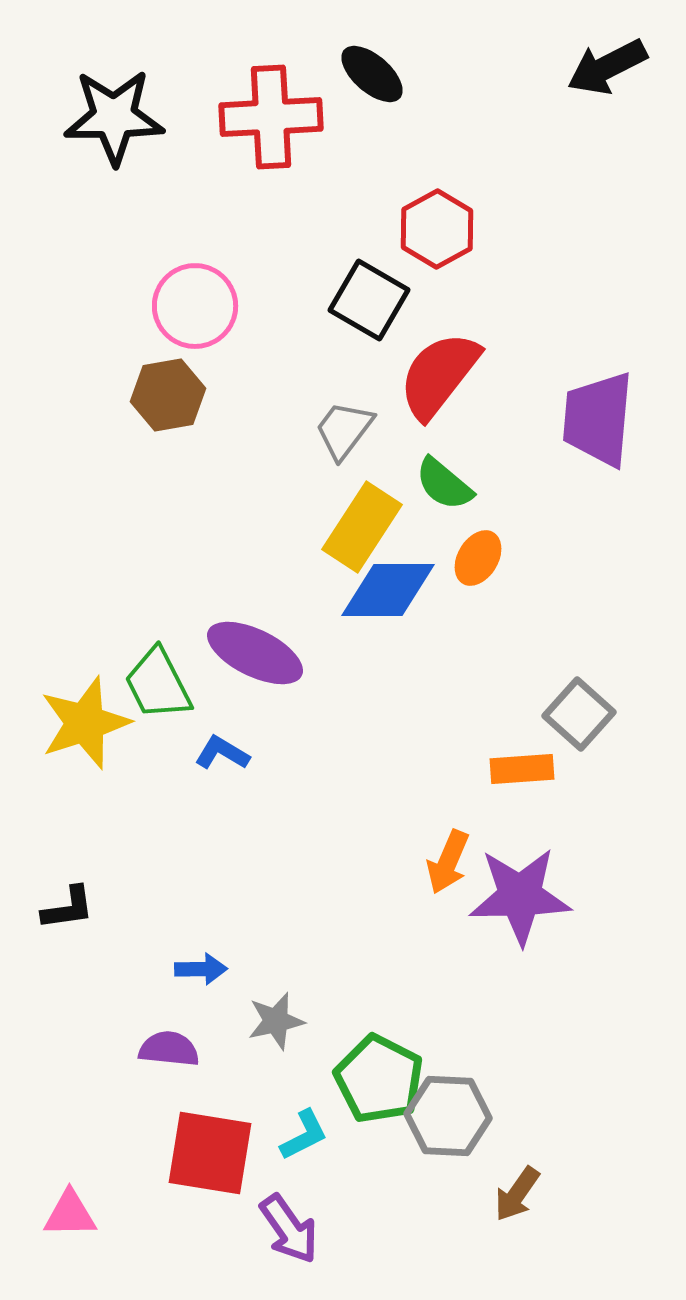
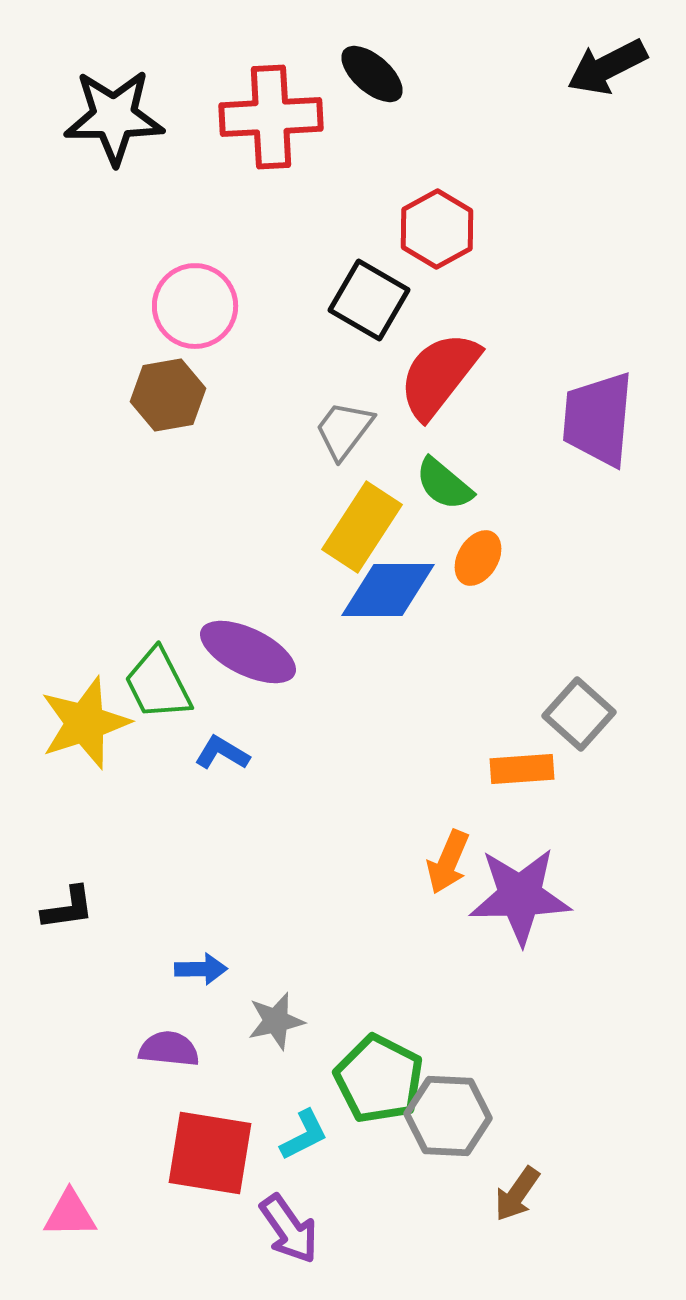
purple ellipse: moved 7 px left, 1 px up
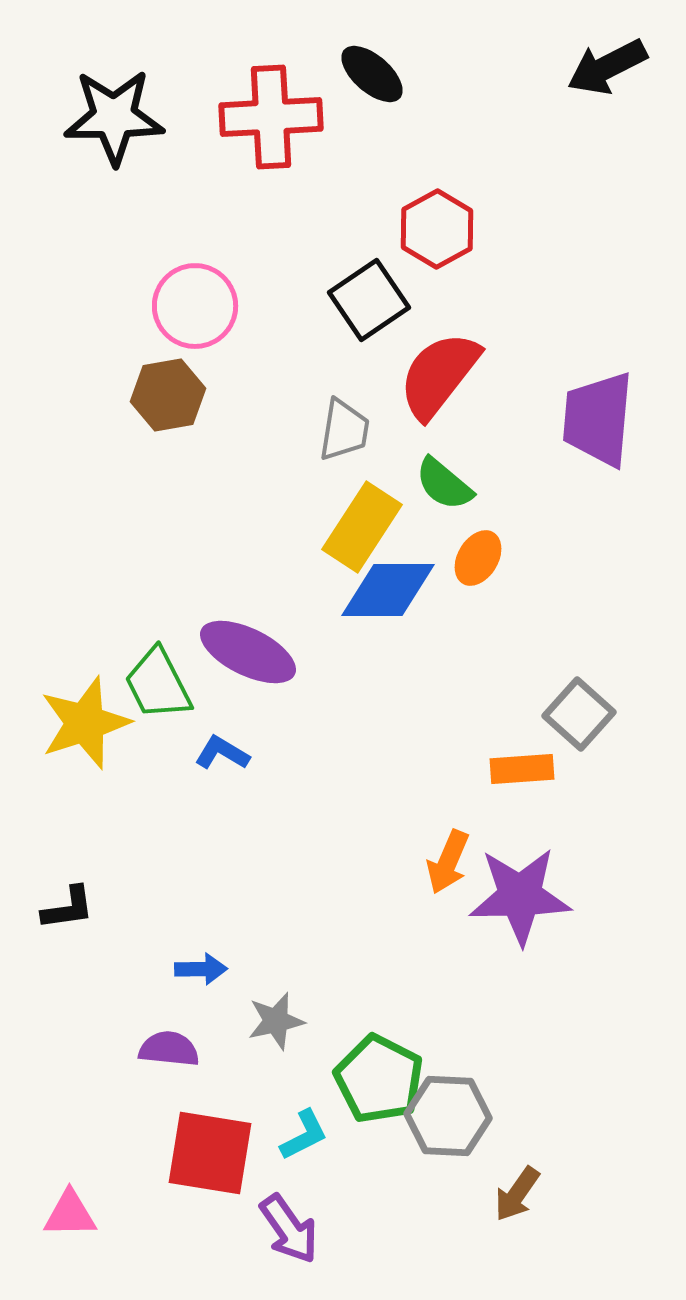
black square: rotated 26 degrees clockwise
gray trapezoid: rotated 152 degrees clockwise
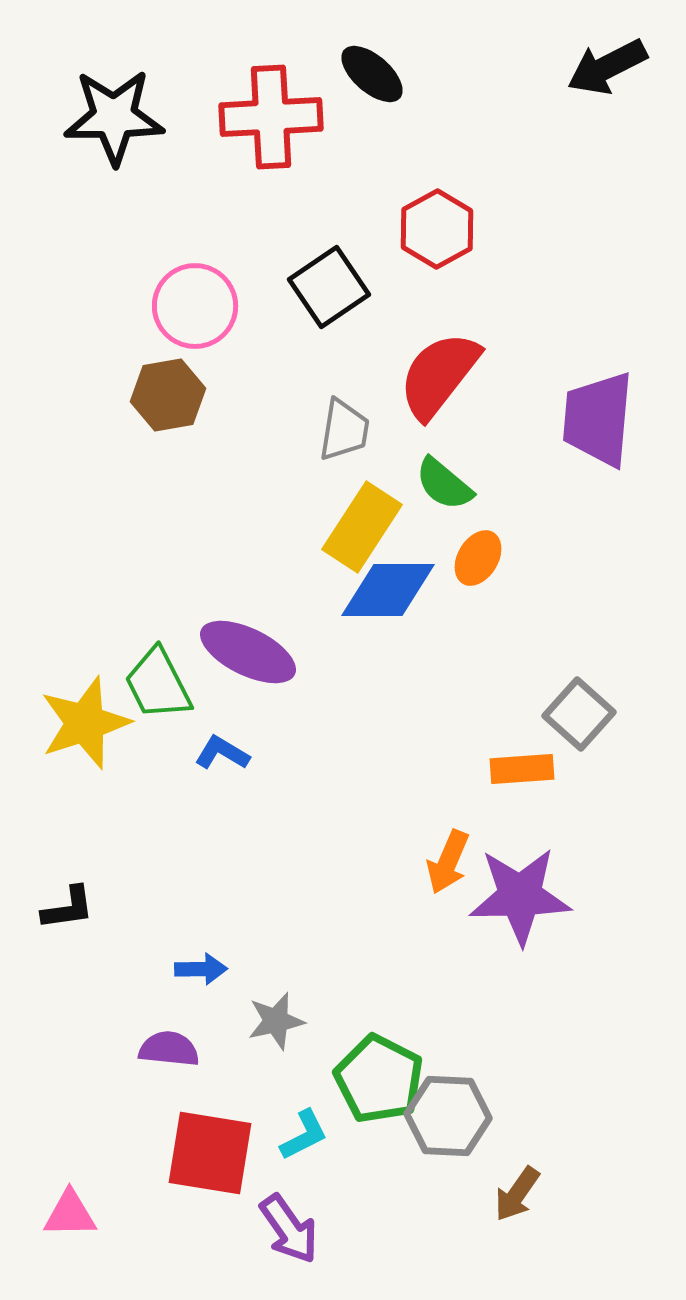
black square: moved 40 px left, 13 px up
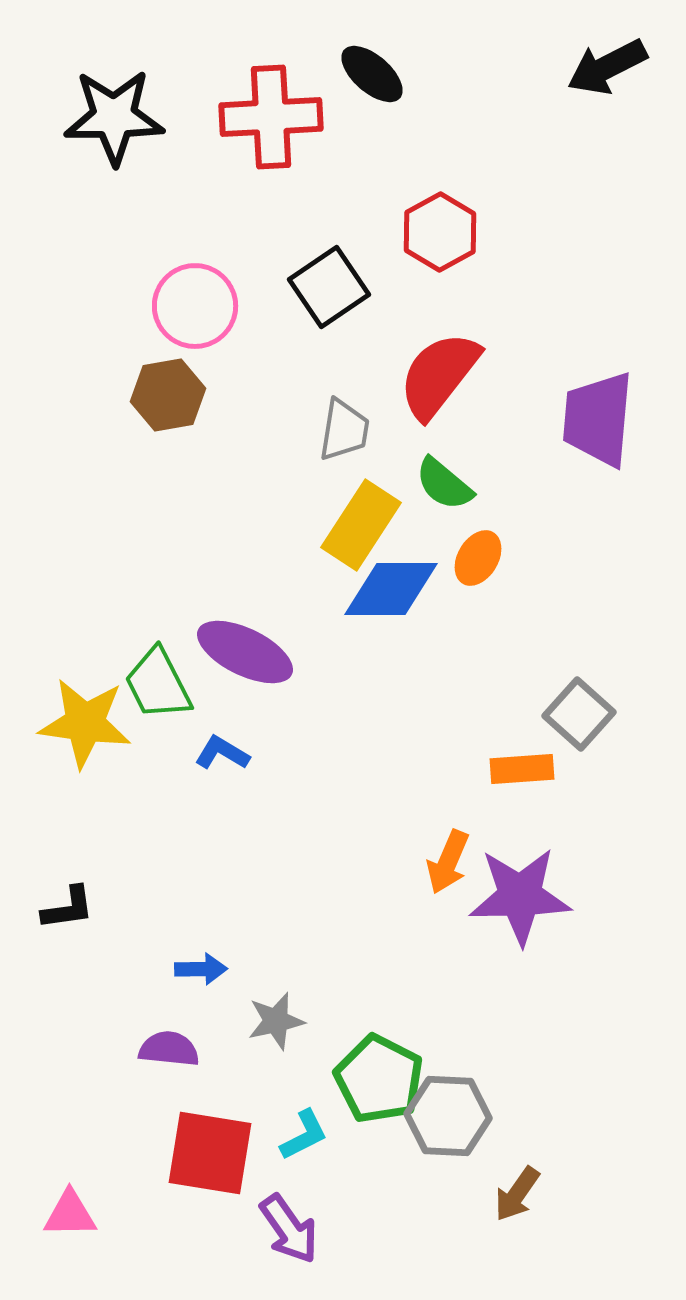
red hexagon: moved 3 px right, 3 px down
yellow rectangle: moved 1 px left, 2 px up
blue diamond: moved 3 px right, 1 px up
purple ellipse: moved 3 px left
yellow star: rotated 26 degrees clockwise
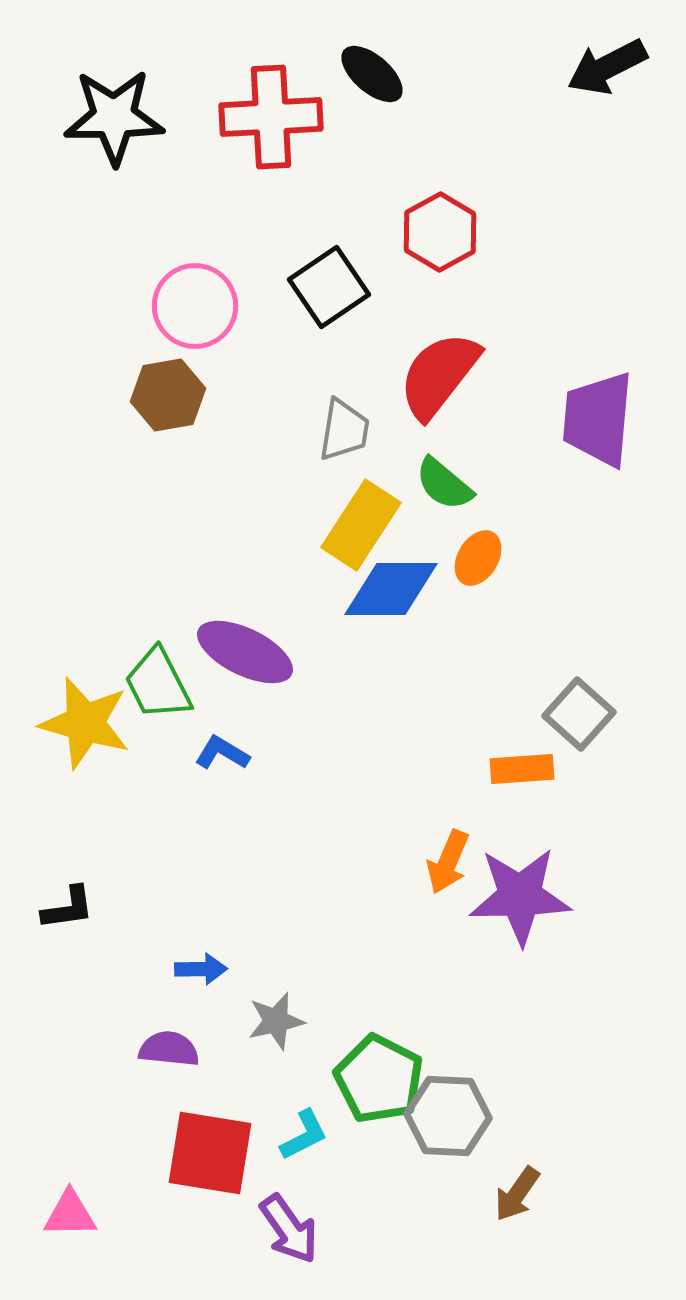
yellow star: rotated 8 degrees clockwise
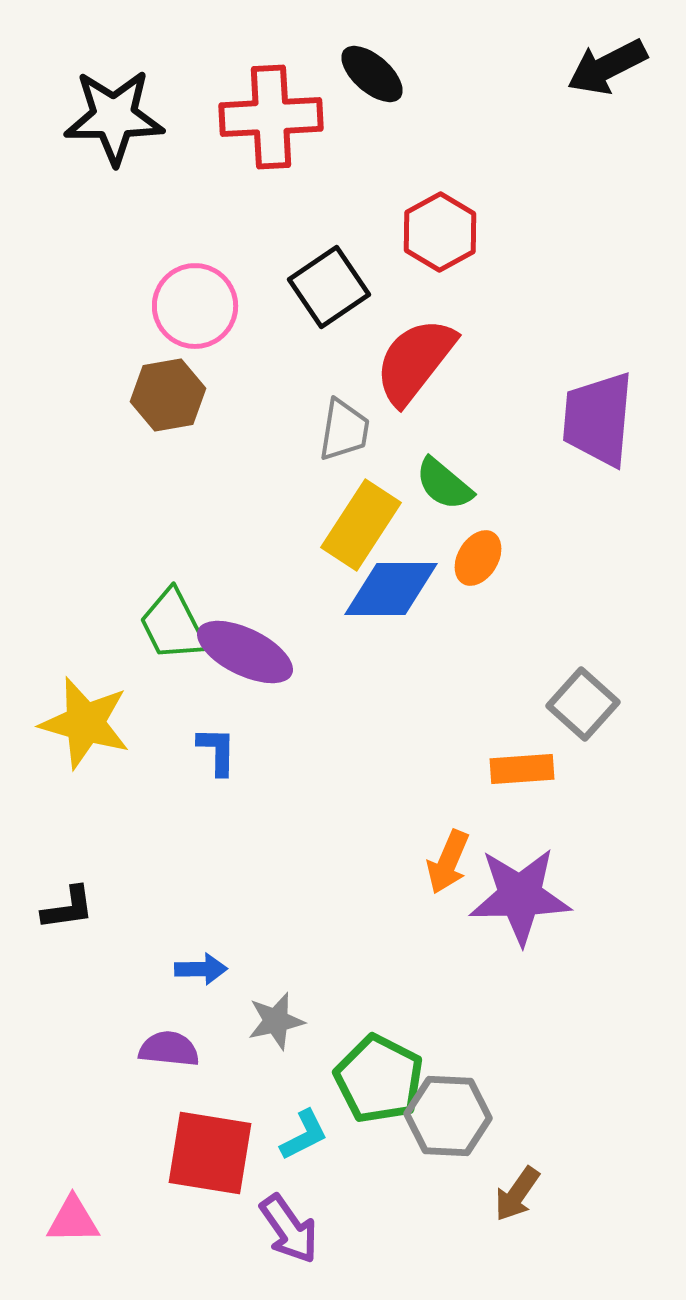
red semicircle: moved 24 px left, 14 px up
green trapezoid: moved 15 px right, 59 px up
gray square: moved 4 px right, 10 px up
blue L-shape: moved 5 px left, 2 px up; rotated 60 degrees clockwise
pink triangle: moved 3 px right, 6 px down
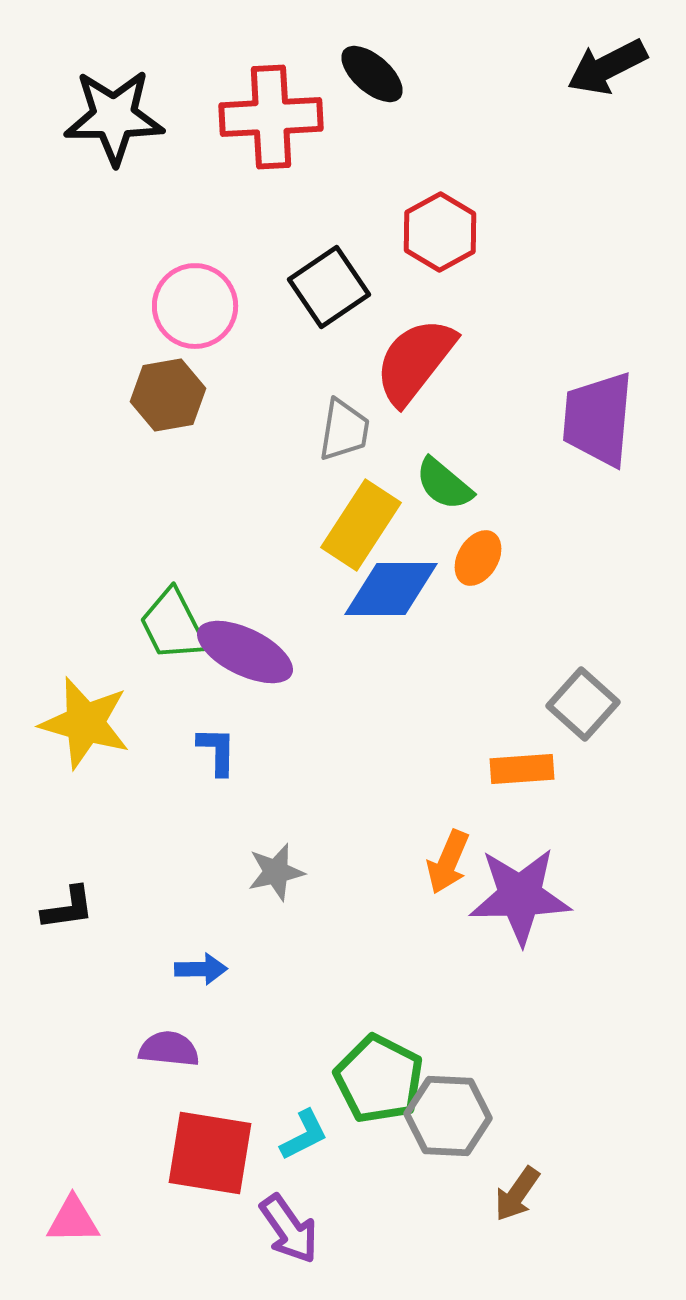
gray star: moved 149 px up
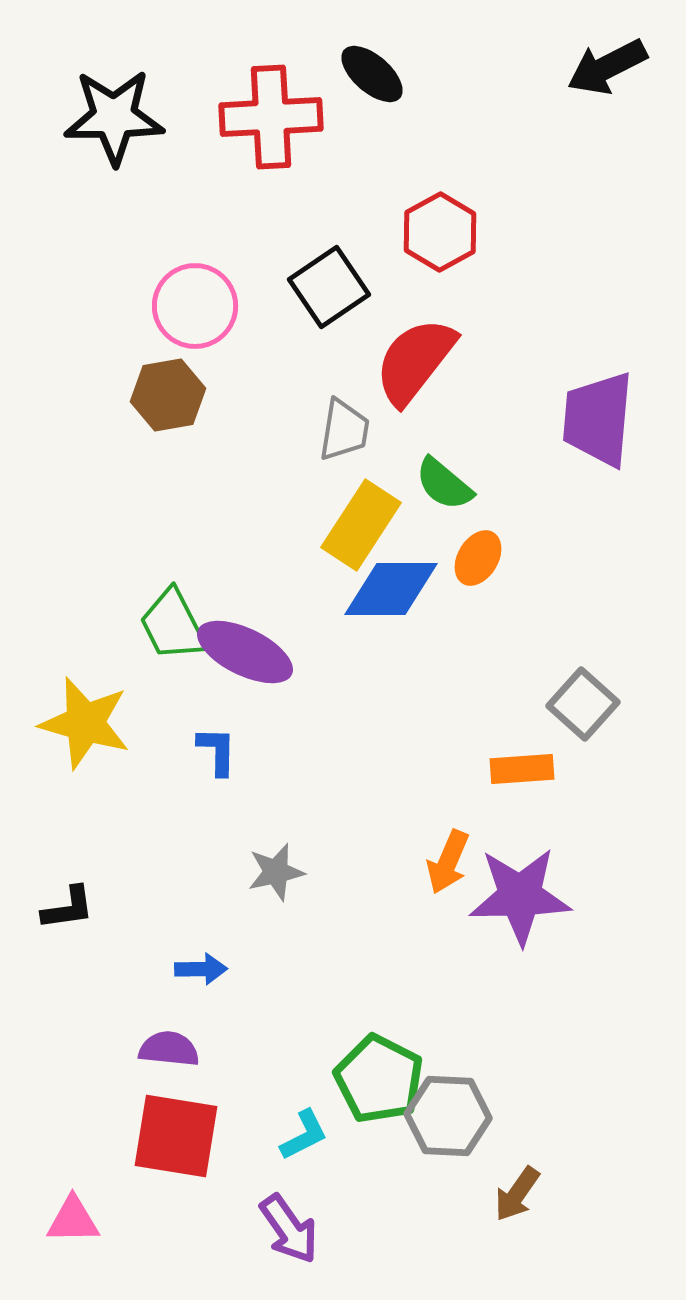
red square: moved 34 px left, 17 px up
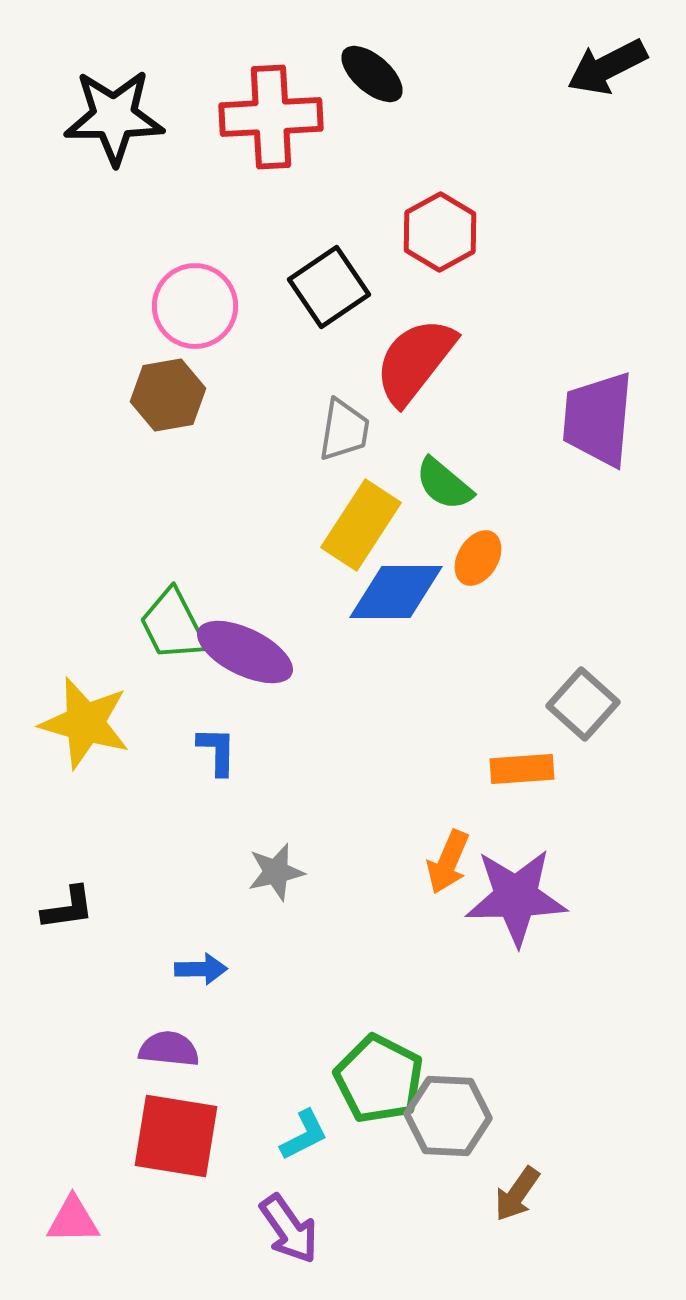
blue diamond: moved 5 px right, 3 px down
purple star: moved 4 px left, 1 px down
